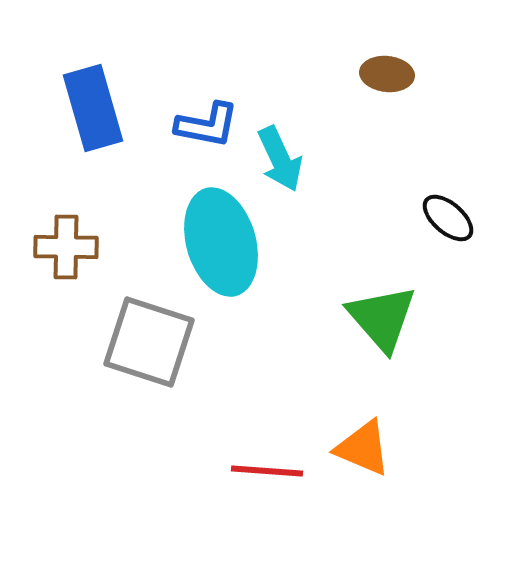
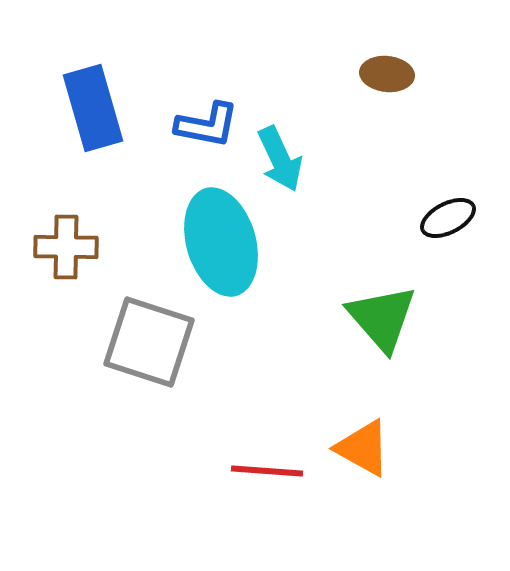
black ellipse: rotated 68 degrees counterclockwise
orange triangle: rotated 6 degrees clockwise
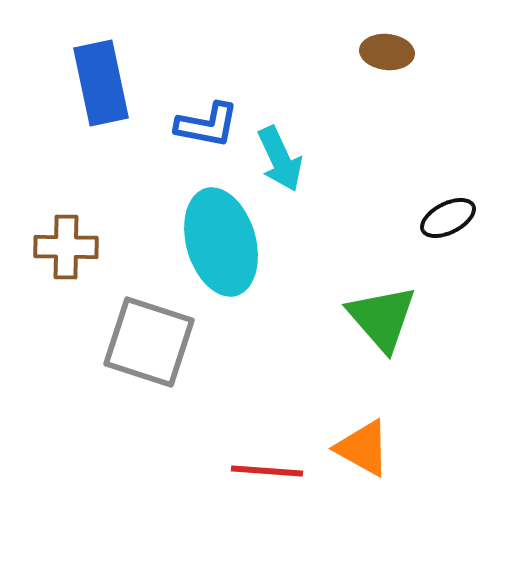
brown ellipse: moved 22 px up
blue rectangle: moved 8 px right, 25 px up; rotated 4 degrees clockwise
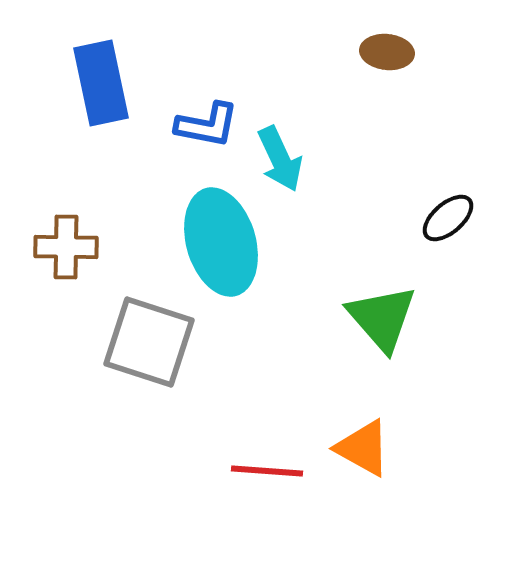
black ellipse: rotated 14 degrees counterclockwise
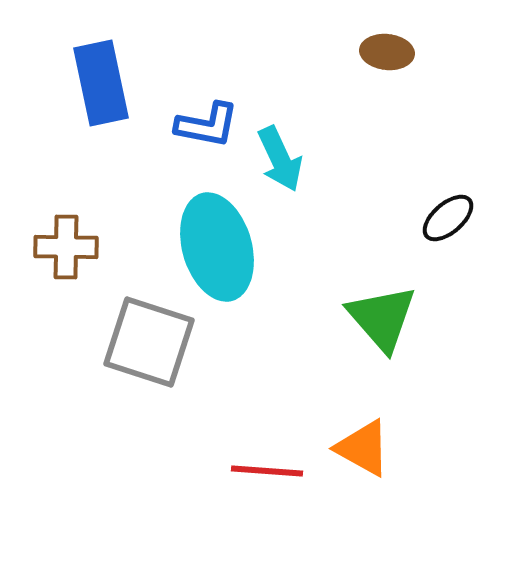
cyan ellipse: moved 4 px left, 5 px down
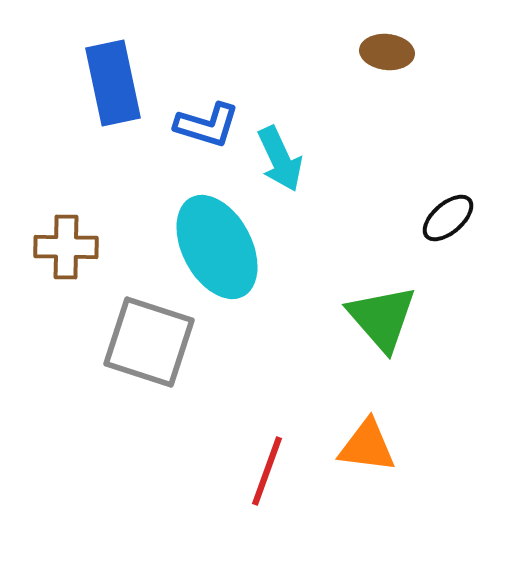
blue rectangle: moved 12 px right
blue L-shape: rotated 6 degrees clockwise
cyan ellipse: rotated 12 degrees counterclockwise
orange triangle: moved 4 px right, 2 px up; rotated 22 degrees counterclockwise
red line: rotated 74 degrees counterclockwise
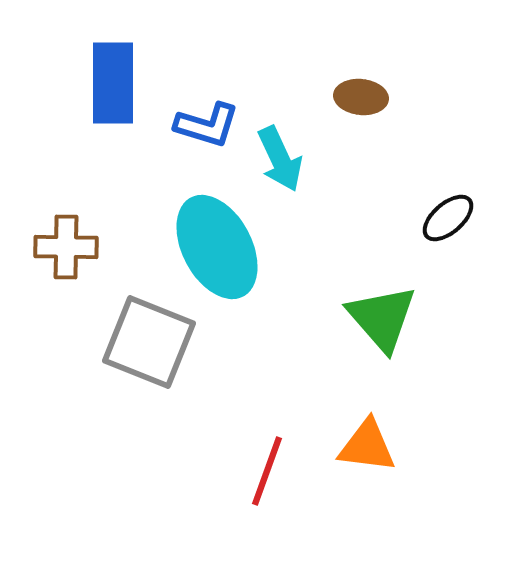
brown ellipse: moved 26 px left, 45 px down
blue rectangle: rotated 12 degrees clockwise
gray square: rotated 4 degrees clockwise
